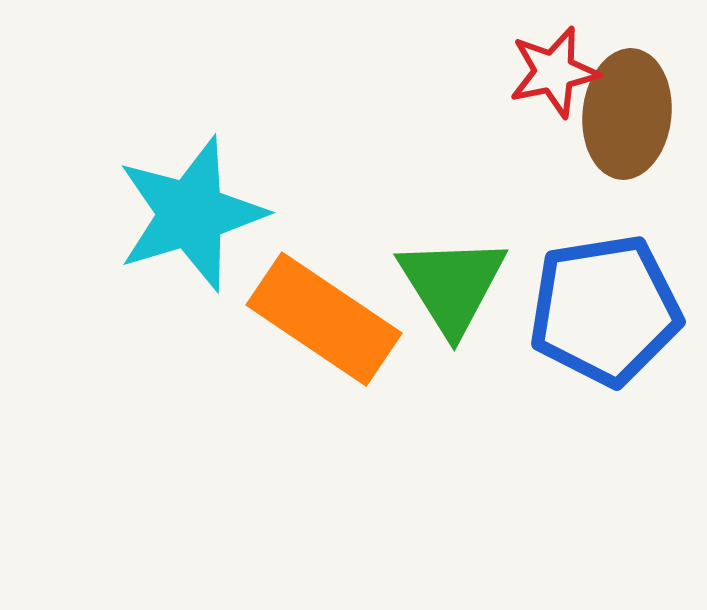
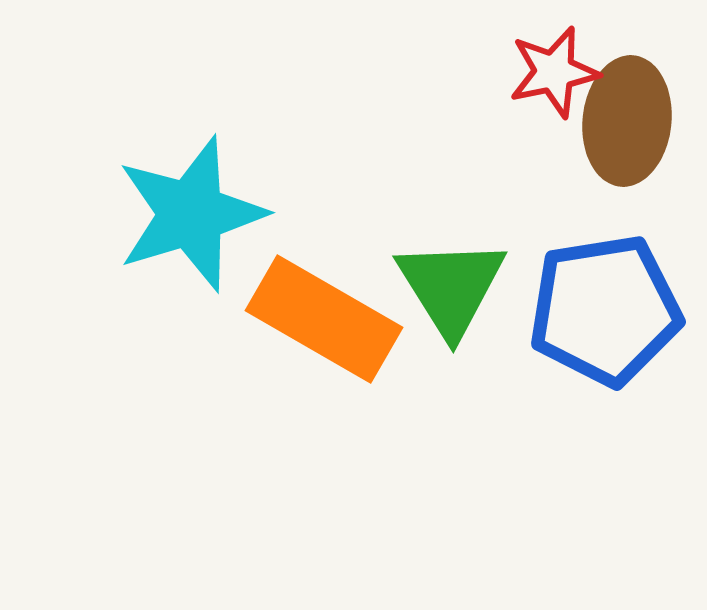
brown ellipse: moved 7 px down
green triangle: moved 1 px left, 2 px down
orange rectangle: rotated 4 degrees counterclockwise
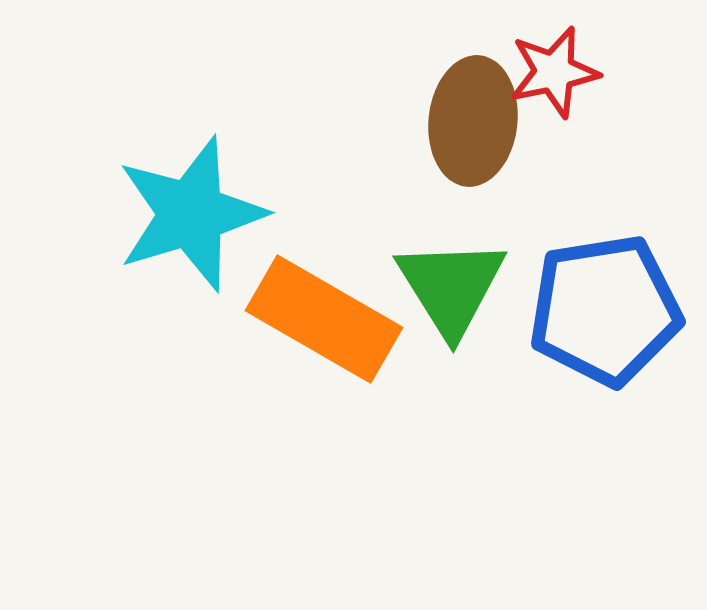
brown ellipse: moved 154 px left
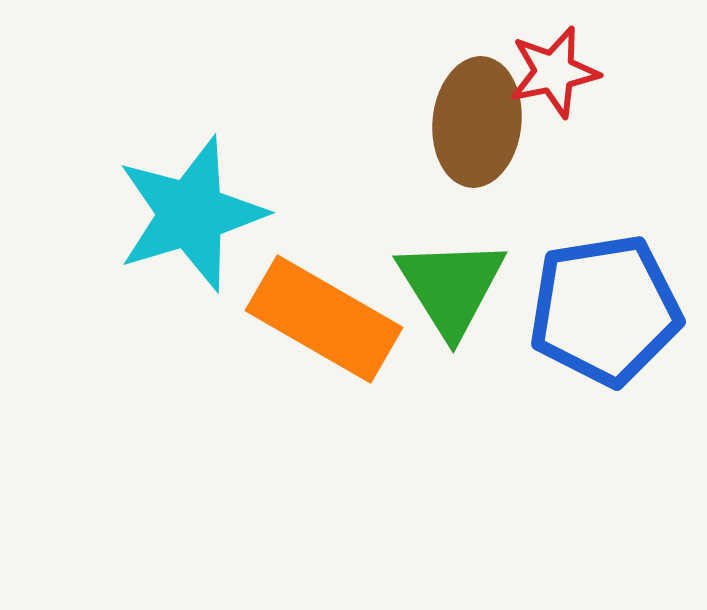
brown ellipse: moved 4 px right, 1 px down
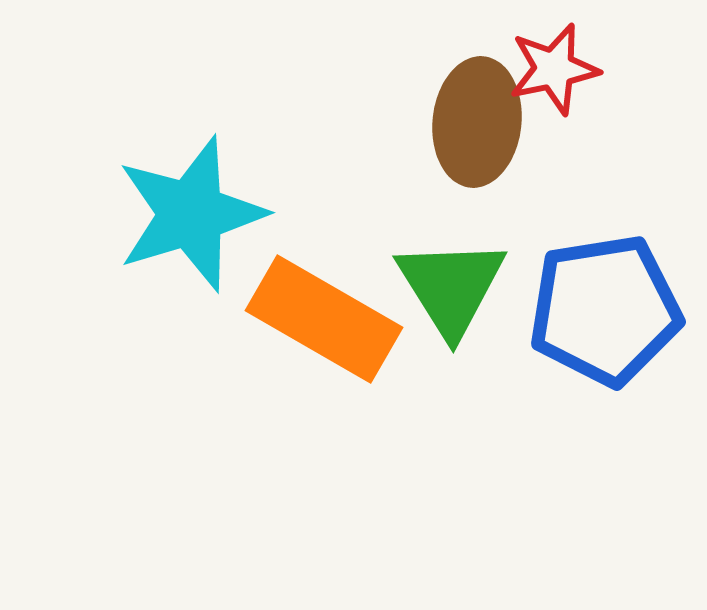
red star: moved 3 px up
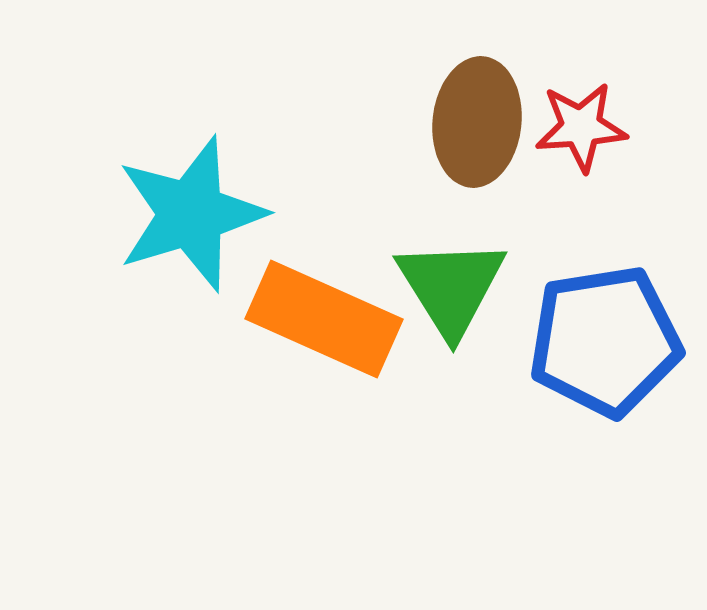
red star: moved 27 px right, 58 px down; rotated 8 degrees clockwise
blue pentagon: moved 31 px down
orange rectangle: rotated 6 degrees counterclockwise
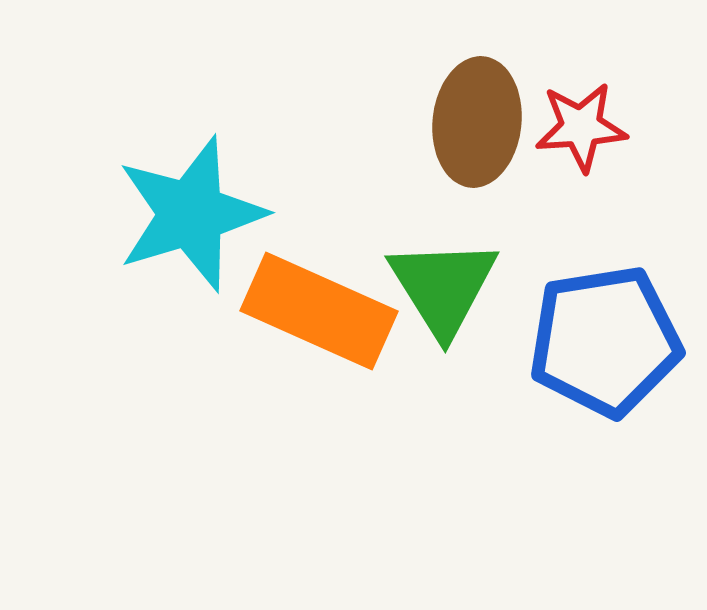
green triangle: moved 8 px left
orange rectangle: moved 5 px left, 8 px up
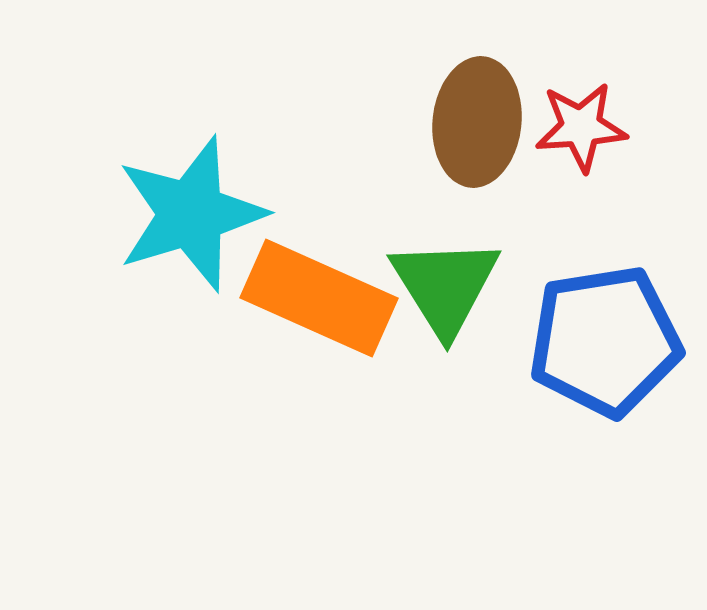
green triangle: moved 2 px right, 1 px up
orange rectangle: moved 13 px up
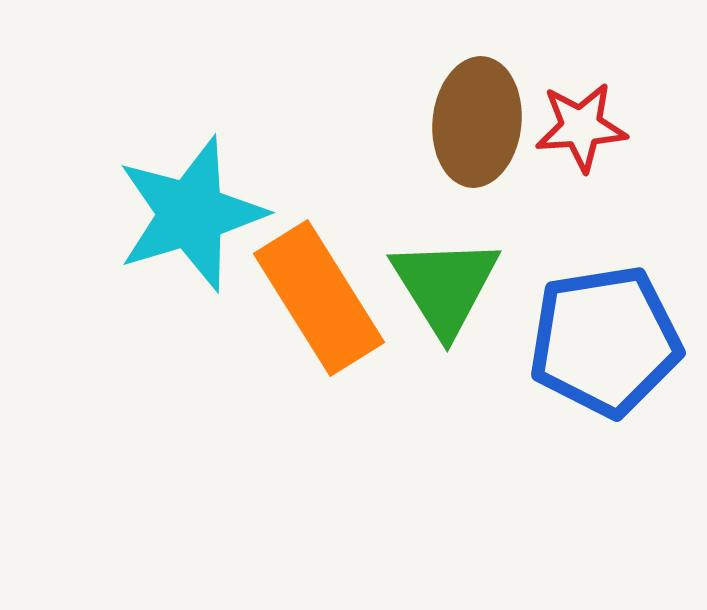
orange rectangle: rotated 34 degrees clockwise
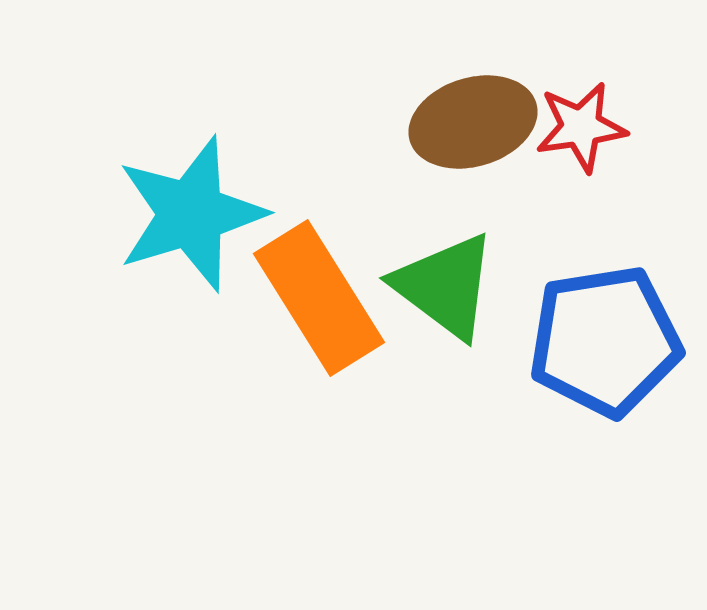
brown ellipse: moved 4 px left; rotated 67 degrees clockwise
red star: rotated 4 degrees counterclockwise
green triangle: rotated 21 degrees counterclockwise
